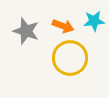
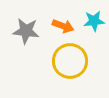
gray star: rotated 12 degrees counterclockwise
yellow circle: moved 3 px down
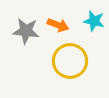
cyan star: rotated 20 degrees clockwise
orange arrow: moved 5 px left, 1 px up
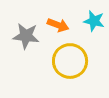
gray star: moved 5 px down
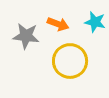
cyan star: moved 1 px right, 1 px down
orange arrow: moved 1 px up
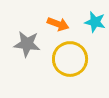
gray star: moved 1 px right, 8 px down
yellow circle: moved 2 px up
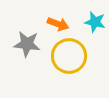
yellow circle: moved 1 px left, 3 px up
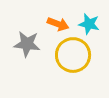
cyan star: moved 6 px left, 2 px down
yellow circle: moved 4 px right, 1 px up
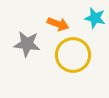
cyan star: moved 6 px right, 6 px up
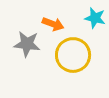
orange arrow: moved 5 px left
